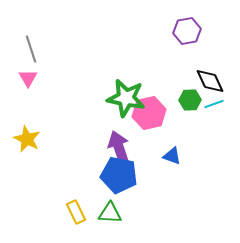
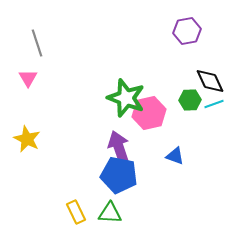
gray line: moved 6 px right, 6 px up
green star: rotated 9 degrees clockwise
blue triangle: moved 3 px right
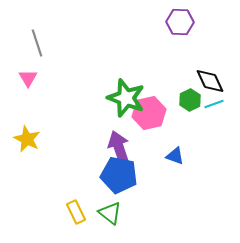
purple hexagon: moved 7 px left, 9 px up; rotated 12 degrees clockwise
green hexagon: rotated 25 degrees counterclockwise
green triangle: rotated 35 degrees clockwise
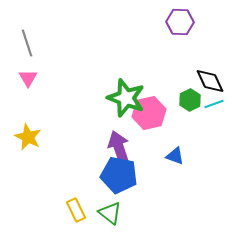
gray line: moved 10 px left
yellow star: moved 1 px right, 2 px up
yellow rectangle: moved 2 px up
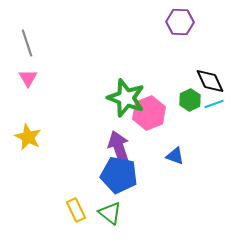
pink hexagon: rotated 8 degrees counterclockwise
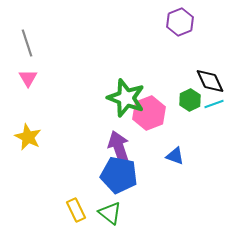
purple hexagon: rotated 24 degrees counterclockwise
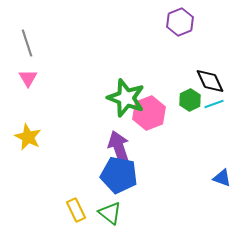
blue triangle: moved 47 px right, 22 px down
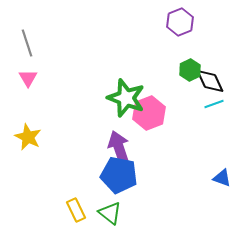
green hexagon: moved 30 px up
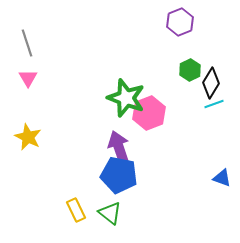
black diamond: moved 1 px right, 2 px down; rotated 56 degrees clockwise
